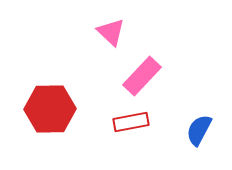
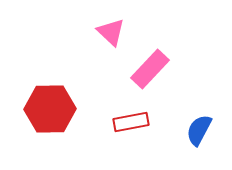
pink rectangle: moved 8 px right, 7 px up
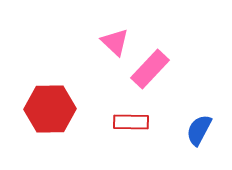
pink triangle: moved 4 px right, 10 px down
red rectangle: rotated 12 degrees clockwise
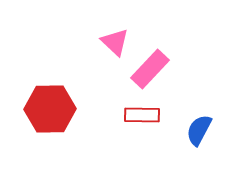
red rectangle: moved 11 px right, 7 px up
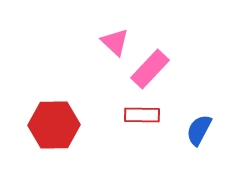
red hexagon: moved 4 px right, 16 px down
